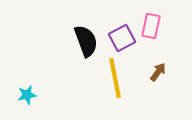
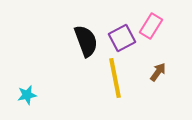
pink rectangle: rotated 20 degrees clockwise
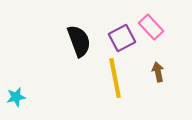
pink rectangle: moved 1 px down; rotated 75 degrees counterclockwise
black semicircle: moved 7 px left
brown arrow: rotated 48 degrees counterclockwise
cyan star: moved 11 px left, 2 px down
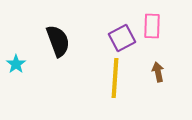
pink rectangle: moved 1 px right, 1 px up; rotated 45 degrees clockwise
black semicircle: moved 21 px left
yellow line: rotated 15 degrees clockwise
cyan star: moved 33 px up; rotated 24 degrees counterclockwise
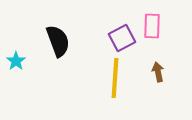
cyan star: moved 3 px up
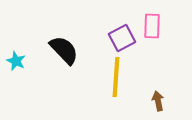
black semicircle: moved 6 px right, 9 px down; rotated 24 degrees counterclockwise
cyan star: rotated 12 degrees counterclockwise
brown arrow: moved 29 px down
yellow line: moved 1 px right, 1 px up
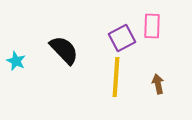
brown arrow: moved 17 px up
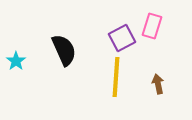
pink rectangle: rotated 15 degrees clockwise
black semicircle: rotated 20 degrees clockwise
cyan star: rotated 12 degrees clockwise
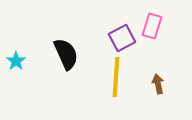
black semicircle: moved 2 px right, 4 px down
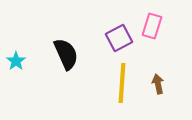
purple square: moved 3 px left
yellow line: moved 6 px right, 6 px down
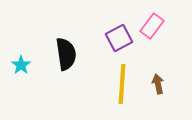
pink rectangle: rotated 20 degrees clockwise
black semicircle: rotated 16 degrees clockwise
cyan star: moved 5 px right, 4 px down
yellow line: moved 1 px down
